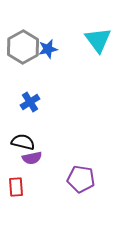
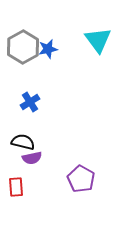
purple pentagon: rotated 20 degrees clockwise
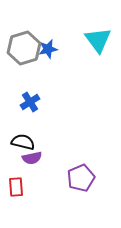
gray hexagon: moved 1 px right, 1 px down; rotated 12 degrees clockwise
purple pentagon: moved 1 px up; rotated 20 degrees clockwise
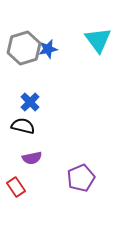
blue cross: rotated 12 degrees counterclockwise
black semicircle: moved 16 px up
red rectangle: rotated 30 degrees counterclockwise
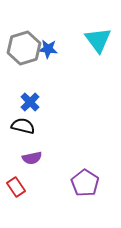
blue star: rotated 18 degrees clockwise
purple pentagon: moved 4 px right, 5 px down; rotated 16 degrees counterclockwise
